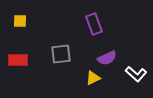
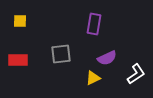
purple rectangle: rotated 30 degrees clockwise
white L-shape: rotated 75 degrees counterclockwise
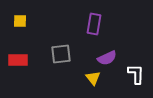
white L-shape: rotated 55 degrees counterclockwise
yellow triangle: rotated 42 degrees counterclockwise
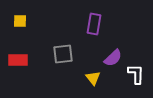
gray square: moved 2 px right
purple semicircle: moved 6 px right; rotated 18 degrees counterclockwise
